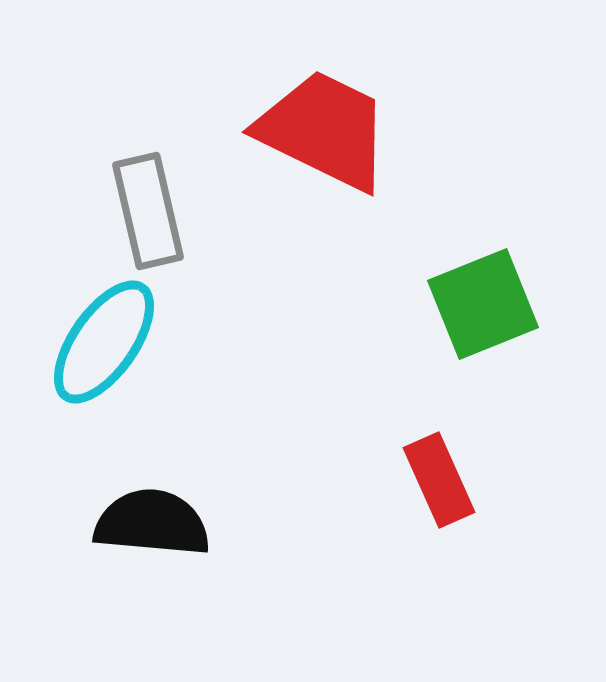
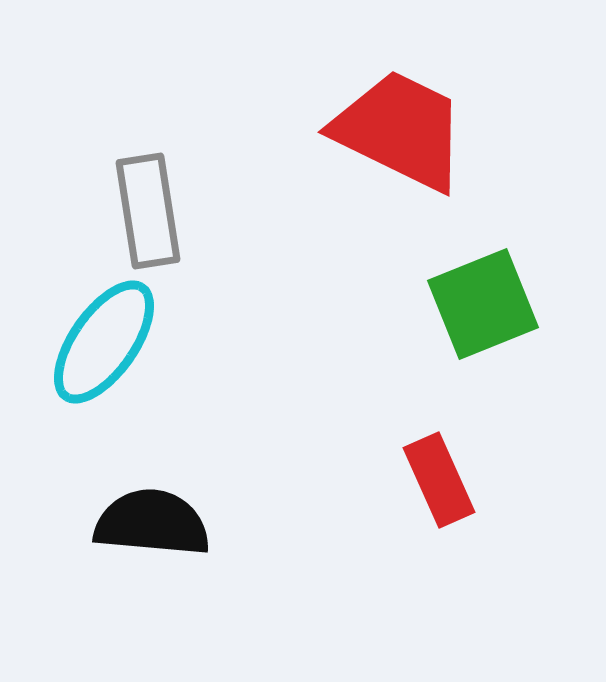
red trapezoid: moved 76 px right
gray rectangle: rotated 4 degrees clockwise
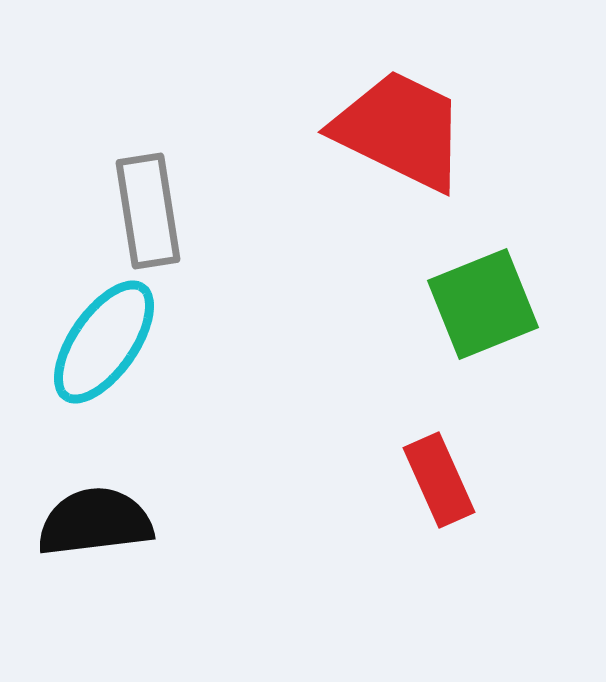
black semicircle: moved 57 px left, 1 px up; rotated 12 degrees counterclockwise
